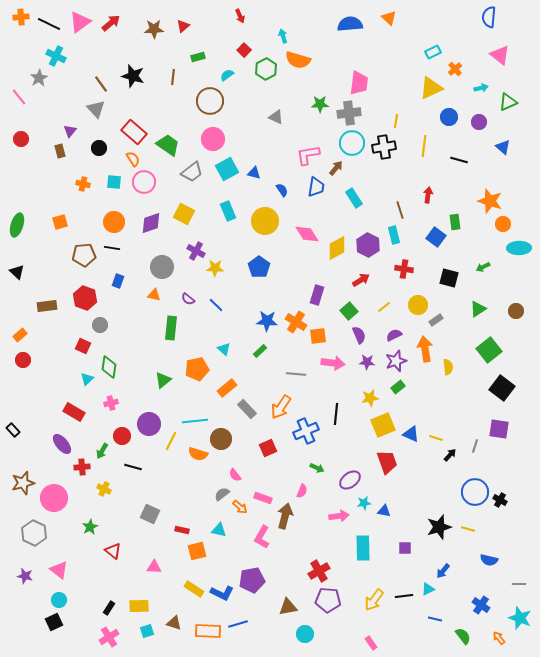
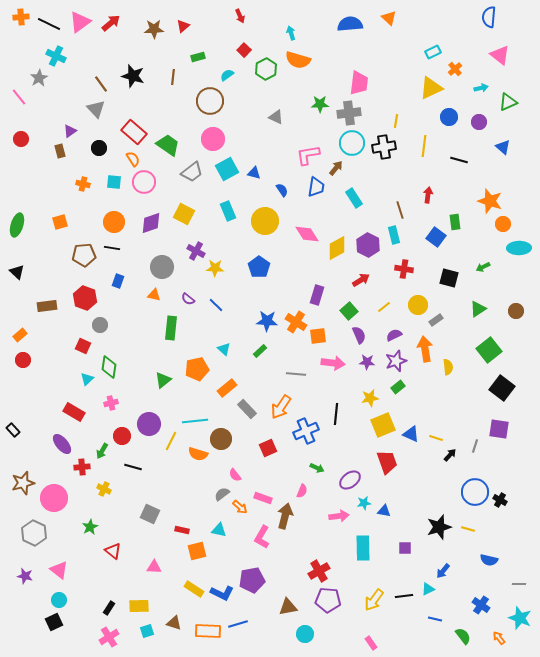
cyan arrow at (283, 36): moved 8 px right, 3 px up
purple triangle at (70, 131): rotated 16 degrees clockwise
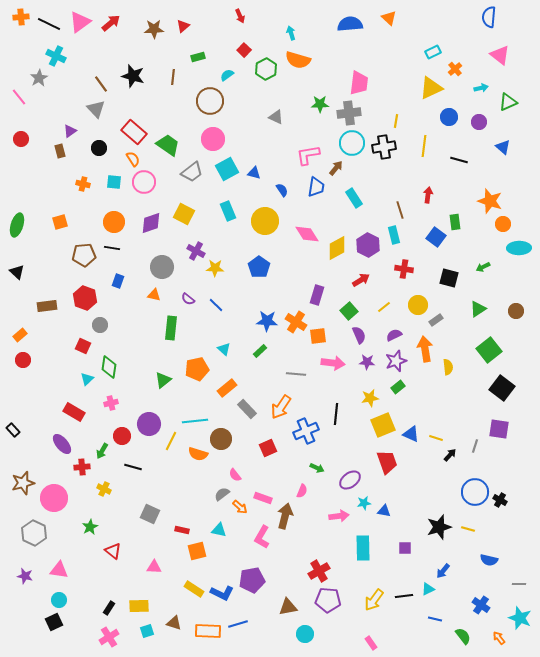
pink triangle at (59, 570): rotated 30 degrees counterclockwise
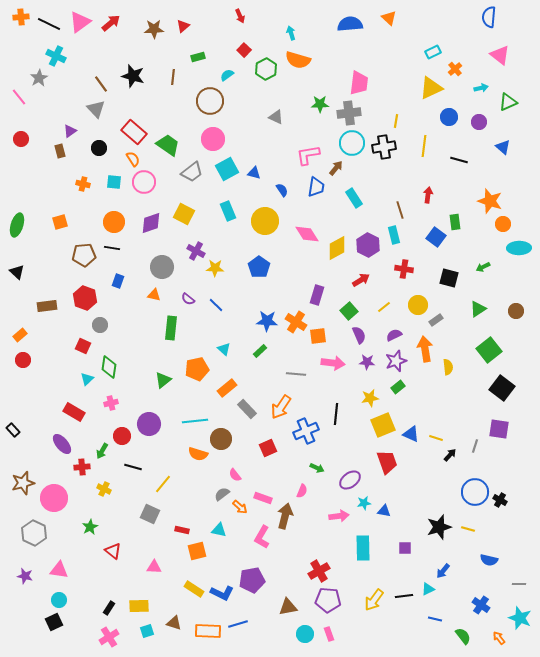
yellow line at (171, 441): moved 8 px left, 43 px down; rotated 12 degrees clockwise
pink rectangle at (371, 643): moved 42 px left, 9 px up; rotated 16 degrees clockwise
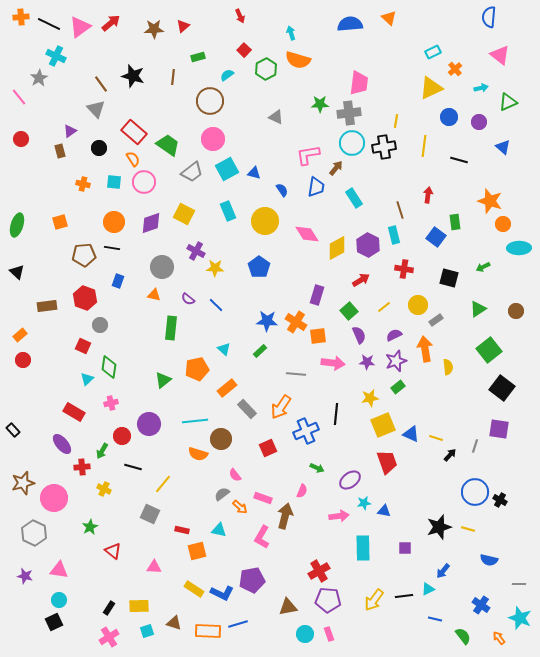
pink triangle at (80, 22): moved 5 px down
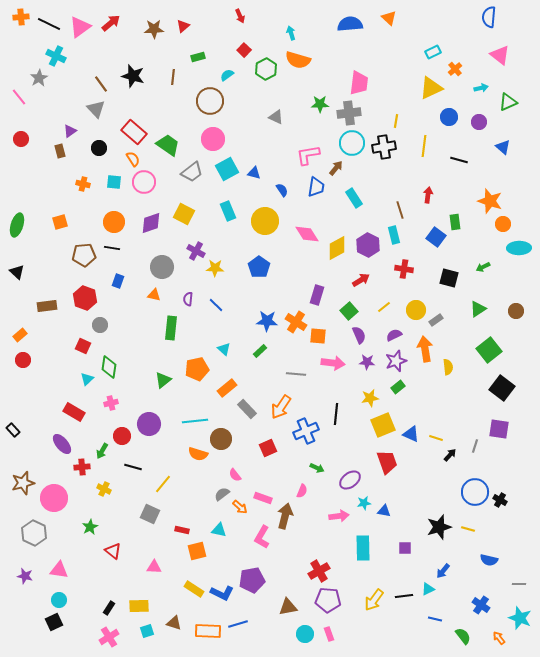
purple semicircle at (188, 299): rotated 56 degrees clockwise
yellow circle at (418, 305): moved 2 px left, 5 px down
orange square at (318, 336): rotated 12 degrees clockwise
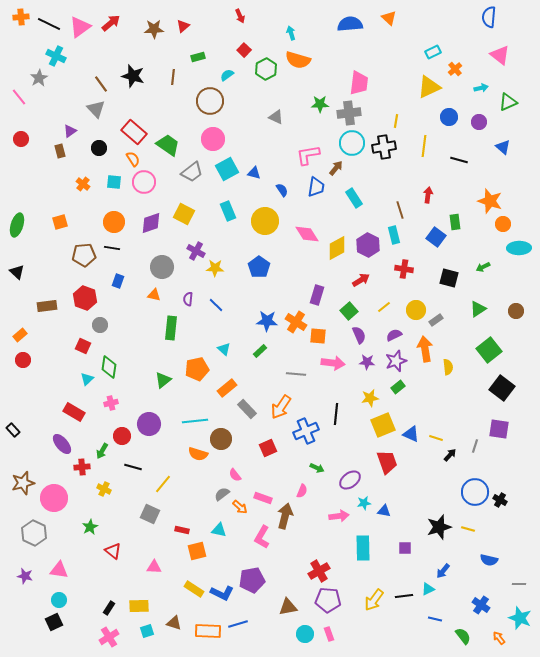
yellow triangle at (431, 88): moved 2 px left, 1 px up
orange cross at (83, 184): rotated 24 degrees clockwise
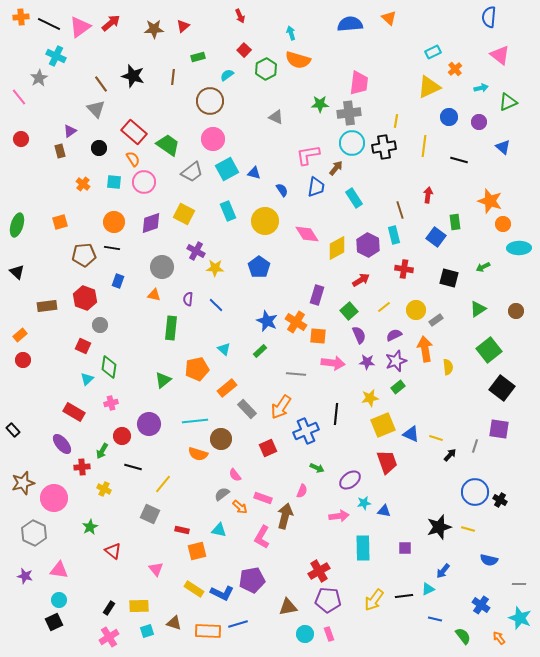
blue star at (267, 321): rotated 20 degrees clockwise
pink triangle at (154, 567): moved 2 px right, 2 px down; rotated 49 degrees clockwise
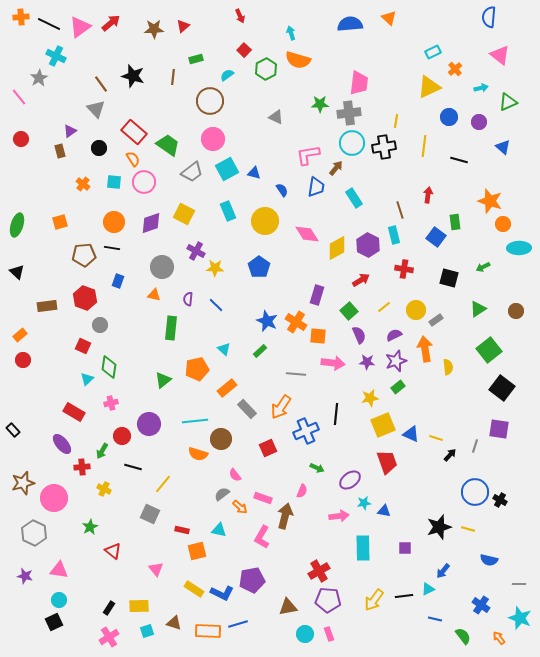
green rectangle at (198, 57): moved 2 px left, 2 px down
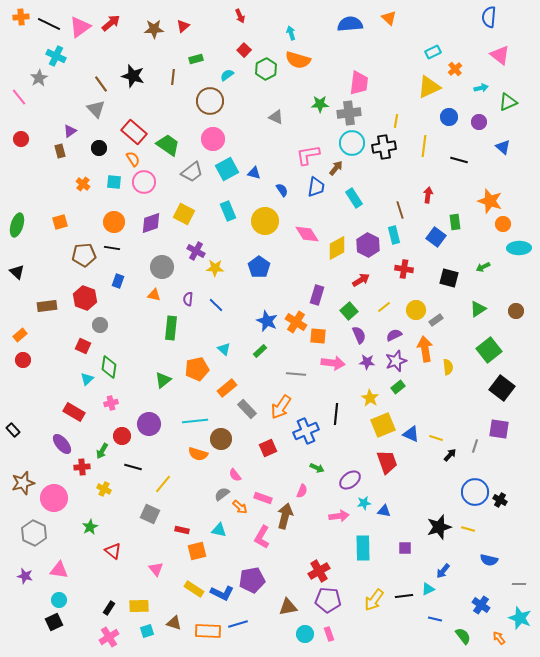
yellow star at (370, 398): rotated 30 degrees counterclockwise
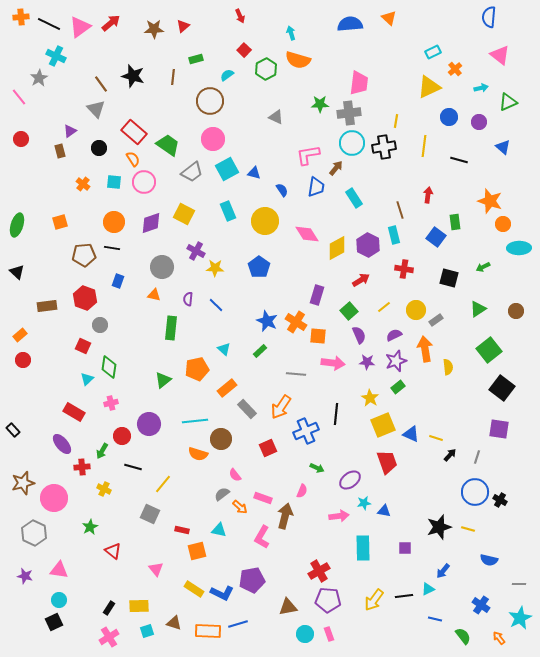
gray line at (475, 446): moved 2 px right, 11 px down
cyan star at (520, 618): rotated 25 degrees clockwise
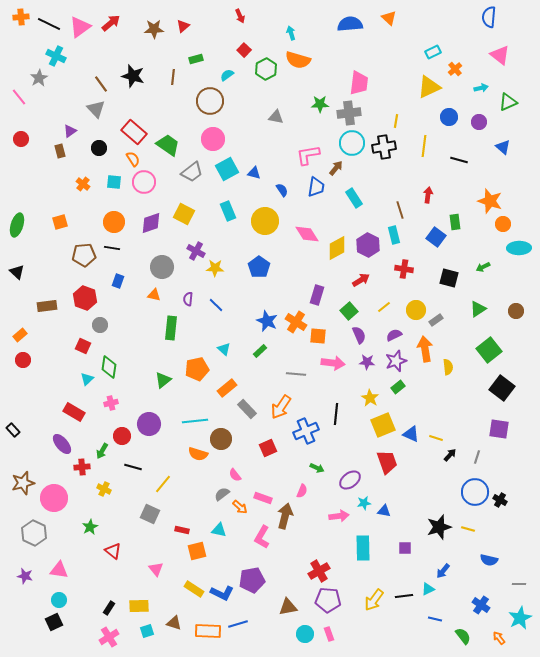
gray triangle at (276, 117): rotated 14 degrees counterclockwise
